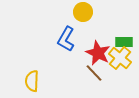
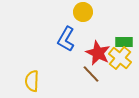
brown line: moved 3 px left, 1 px down
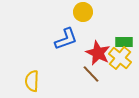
blue L-shape: rotated 140 degrees counterclockwise
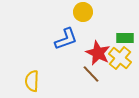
green rectangle: moved 1 px right, 4 px up
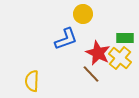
yellow circle: moved 2 px down
